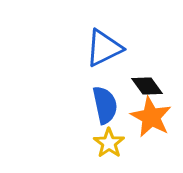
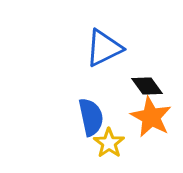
blue semicircle: moved 14 px left, 12 px down
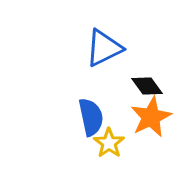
orange star: rotated 18 degrees clockwise
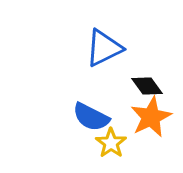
blue semicircle: rotated 129 degrees clockwise
yellow star: moved 2 px right
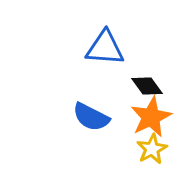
blue triangle: moved 1 px right; rotated 30 degrees clockwise
yellow star: moved 41 px right, 6 px down; rotated 8 degrees clockwise
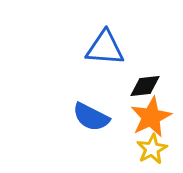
black diamond: moved 2 px left; rotated 60 degrees counterclockwise
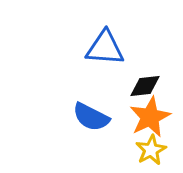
orange star: moved 1 px left
yellow star: moved 1 px left, 1 px down
